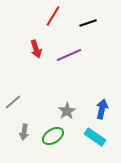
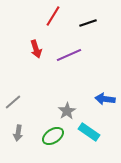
blue arrow: moved 3 px right, 10 px up; rotated 96 degrees counterclockwise
gray arrow: moved 6 px left, 1 px down
cyan rectangle: moved 6 px left, 5 px up
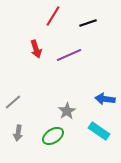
cyan rectangle: moved 10 px right, 1 px up
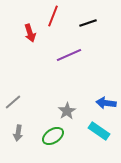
red line: rotated 10 degrees counterclockwise
red arrow: moved 6 px left, 16 px up
blue arrow: moved 1 px right, 4 px down
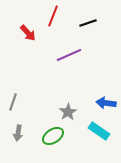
red arrow: moved 2 px left; rotated 24 degrees counterclockwise
gray line: rotated 30 degrees counterclockwise
gray star: moved 1 px right, 1 px down
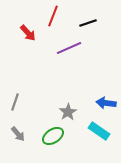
purple line: moved 7 px up
gray line: moved 2 px right
gray arrow: moved 1 px down; rotated 49 degrees counterclockwise
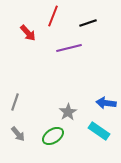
purple line: rotated 10 degrees clockwise
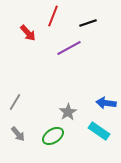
purple line: rotated 15 degrees counterclockwise
gray line: rotated 12 degrees clockwise
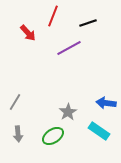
gray arrow: rotated 35 degrees clockwise
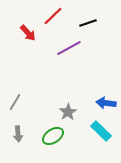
red line: rotated 25 degrees clockwise
cyan rectangle: moved 2 px right; rotated 10 degrees clockwise
